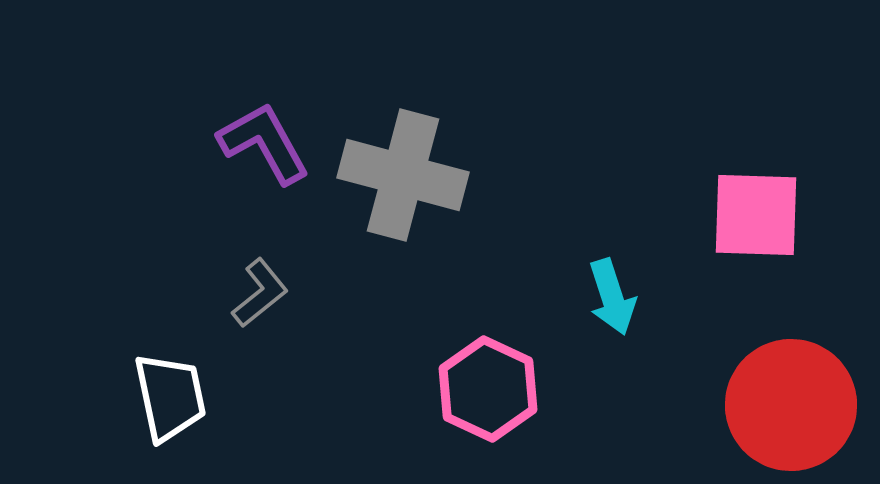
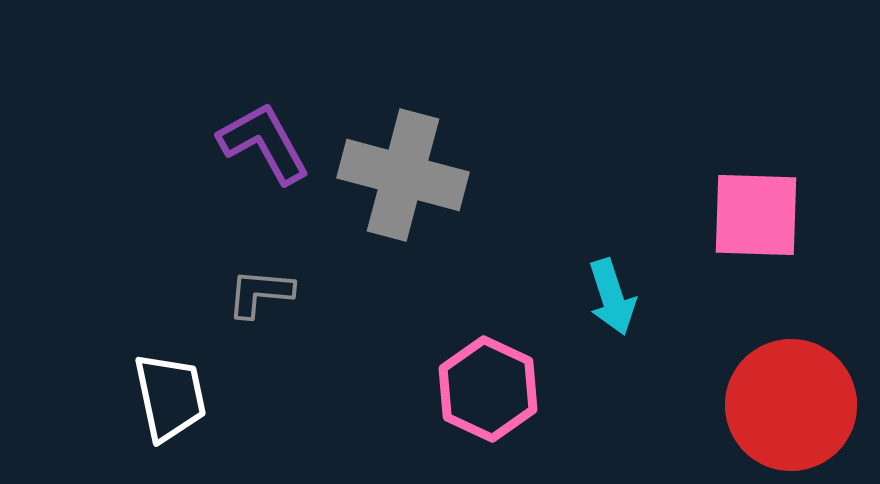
gray L-shape: rotated 136 degrees counterclockwise
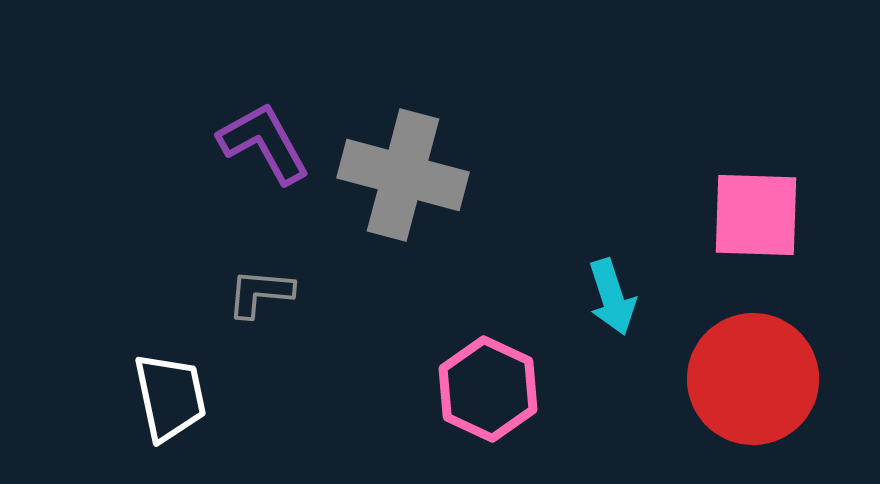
red circle: moved 38 px left, 26 px up
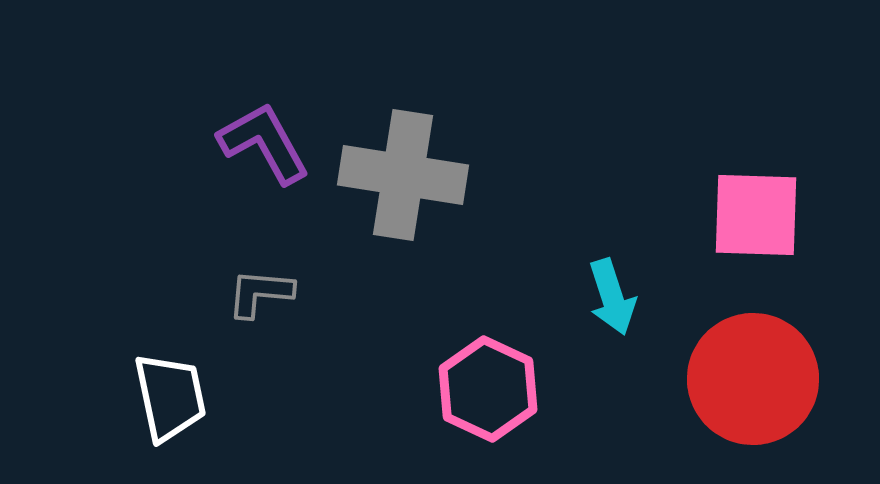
gray cross: rotated 6 degrees counterclockwise
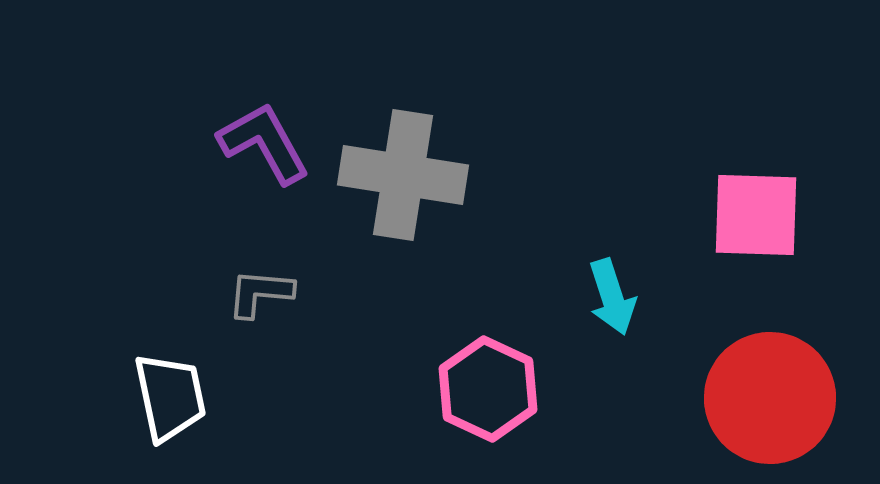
red circle: moved 17 px right, 19 px down
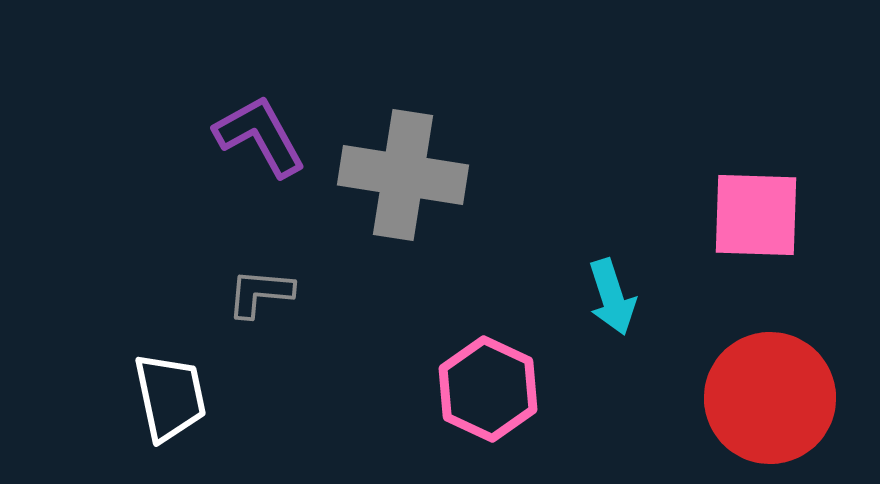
purple L-shape: moved 4 px left, 7 px up
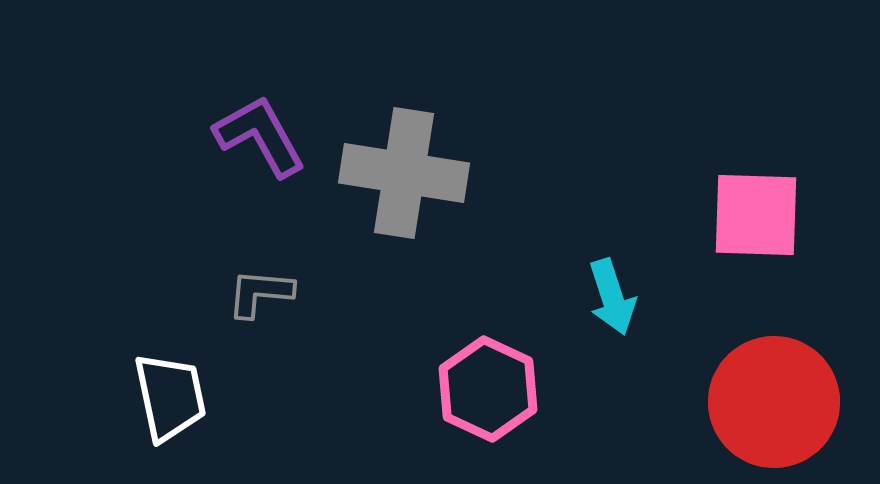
gray cross: moved 1 px right, 2 px up
red circle: moved 4 px right, 4 px down
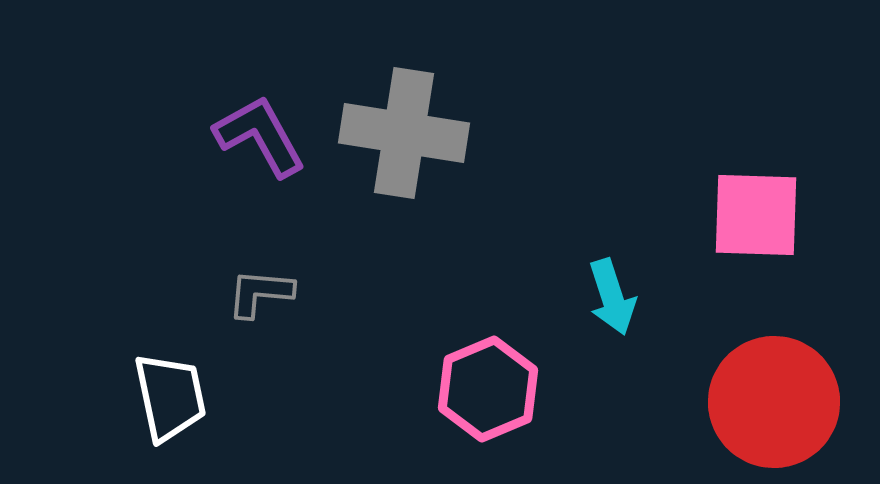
gray cross: moved 40 px up
pink hexagon: rotated 12 degrees clockwise
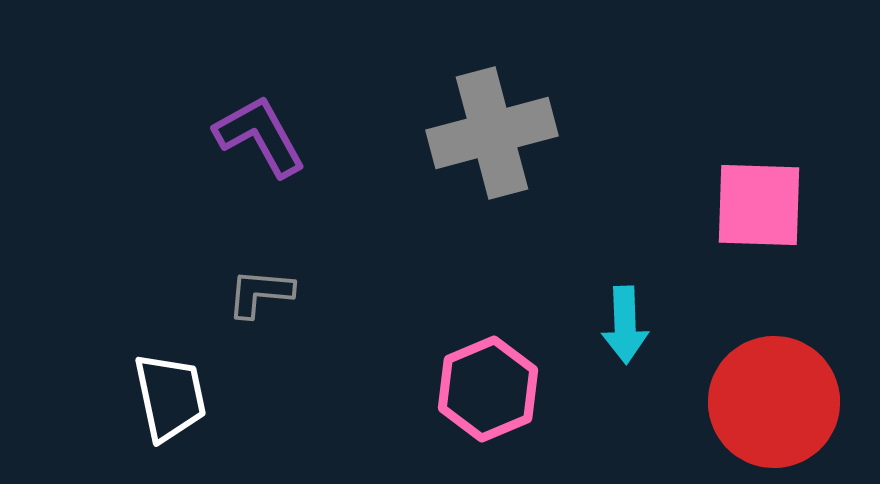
gray cross: moved 88 px right; rotated 24 degrees counterclockwise
pink square: moved 3 px right, 10 px up
cyan arrow: moved 13 px right, 28 px down; rotated 16 degrees clockwise
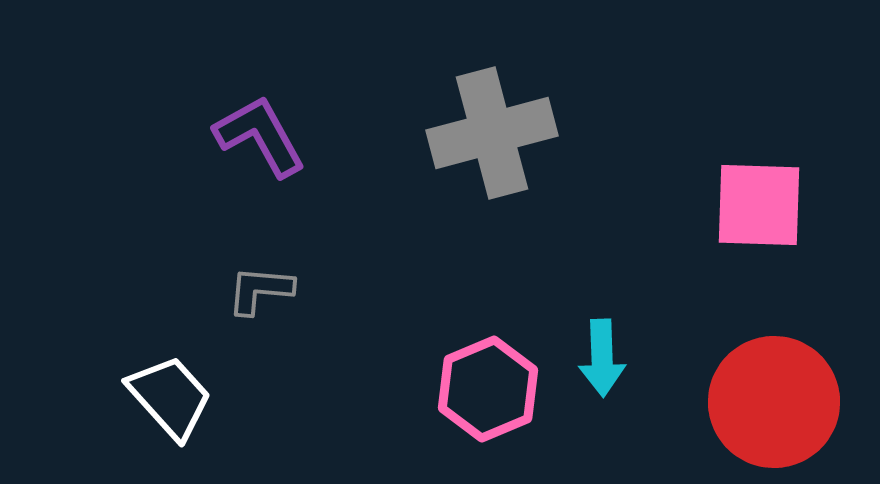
gray L-shape: moved 3 px up
cyan arrow: moved 23 px left, 33 px down
white trapezoid: rotated 30 degrees counterclockwise
